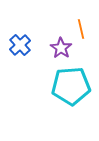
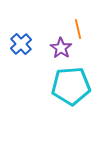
orange line: moved 3 px left
blue cross: moved 1 px right, 1 px up
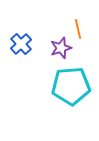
purple star: rotated 20 degrees clockwise
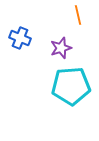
orange line: moved 14 px up
blue cross: moved 1 px left, 6 px up; rotated 25 degrees counterclockwise
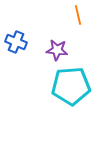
blue cross: moved 4 px left, 4 px down
purple star: moved 4 px left, 2 px down; rotated 25 degrees clockwise
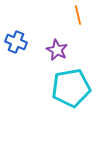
purple star: rotated 20 degrees clockwise
cyan pentagon: moved 2 px down; rotated 6 degrees counterclockwise
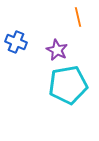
orange line: moved 2 px down
cyan pentagon: moved 3 px left, 3 px up
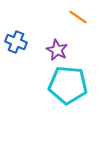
orange line: rotated 42 degrees counterclockwise
cyan pentagon: rotated 15 degrees clockwise
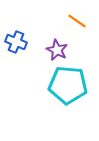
orange line: moved 1 px left, 4 px down
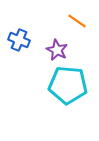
blue cross: moved 3 px right, 2 px up
